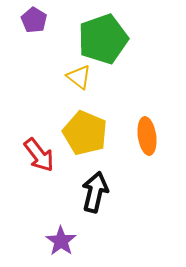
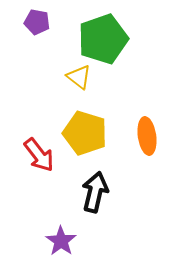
purple pentagon: moved 3 px right, 2 px down; rotated 20 degrees counterclockwise
yellow pentagon: rotated 6 degrees counterclockwise
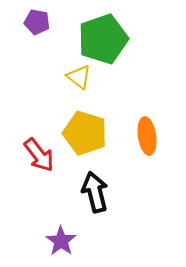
black arrow: rotated 27 degrees counterclockwise
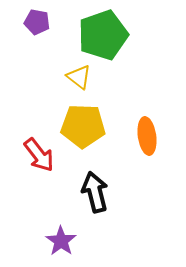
green pentagon: moved 4 px up
yellow pentagon: moved 2 px left, 7 px up; rotated 15 degrees counterclockwise
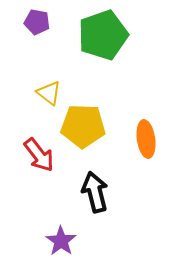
yellow triangle: moved 30 px left, 16 px down
orange ellipse: moved 1 px left, 3 px down
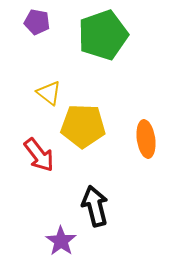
black arrow: moved 14 px down
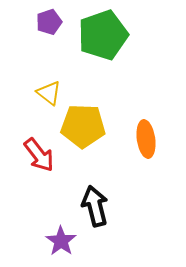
purple pentagon: moved 12 px right; rotated 30 degrees counterclockwise
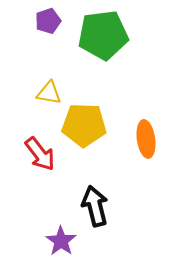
purple pentagon: moved 1 px left, 1 px up
green pentagon: rotated 12 degrees clockwise
yellow triangle: rotated 28 degrees counterclockwise
yellow pentagon: moved 1 px right, 1 px up
red arrow: moved 1 px right, 1 px up
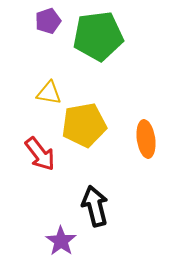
green pentagon: moved 5 px left, 1 px down
yellow pentagon: rotated 12 degrees counterclockwise
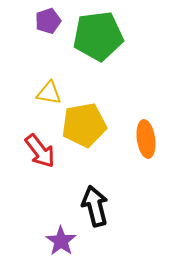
red arrow: moved 3 px up
